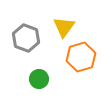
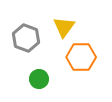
orange hexagon: rotated 16 degrees clockwise
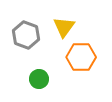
gray hexagon: moved 3 px up
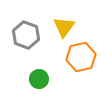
orange hexagon: rotated 12 degrees counterclockwise
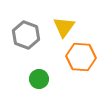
orange hexagon: rotated 16 degrees clockwise
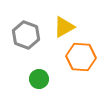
yellow triangle: rotated 25 degrees clockwise
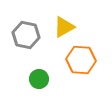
gray hexagon: rotated 8 degrees counterclockwise
orange hexagon: moved 3 px down
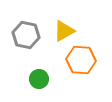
yellow triangle: moved 4 px down
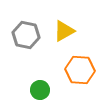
orange hexagon: moved 1 px left, 10 px down
green circle: moved 1 px right, 11 px down
